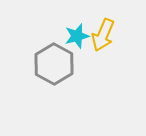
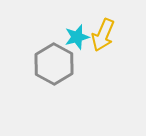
cyan star: moved 1 px down
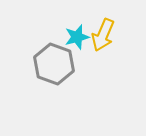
gray hexagon: rotated 9 degrees counterclockwise
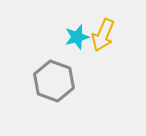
gray hexagon: moved 17 px down
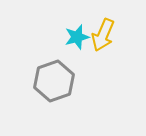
gray hexagon: rotated 21 degrees clockwise
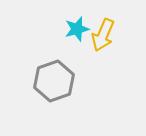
cyan star: moved 8 px up
